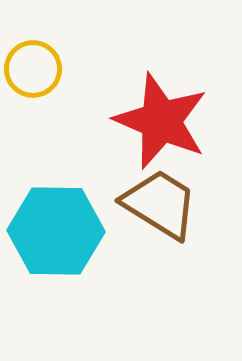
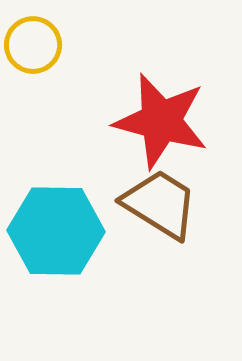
yellow circle: moved 24 px up
red star: rotated 8 degrees counterclockwise
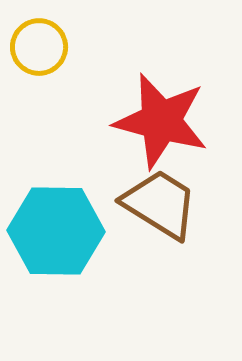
yellow circle: moved 6 px right, 2 px down
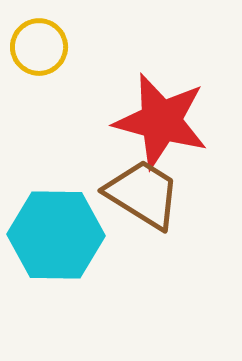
brown trapezoid: moved 17 px left, 10 px up
cyan hexagon: moved 4 px down
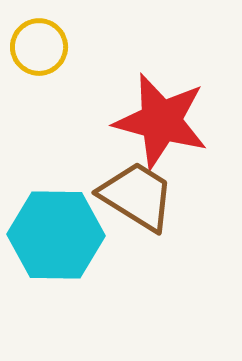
brown trapezoid: moved 6 px left, 2 px down
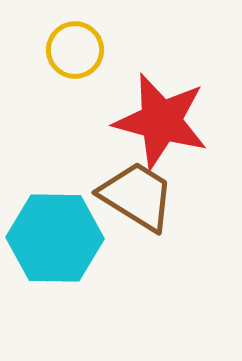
yellow circle: moved 36 px right, 3 px down
cyan hexagon: moved 1 px left, 3 px down
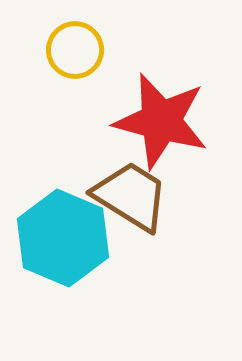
brown trapezoid: moved 6 px left
cyan hexagon: moved 8 px right; rotated 22 degrees clockwise
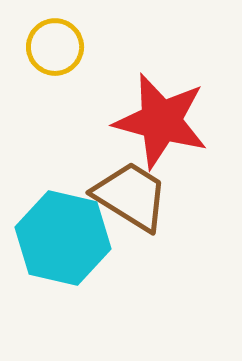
yellow circle: moved 20 px left, 3 px up
cyan hexagon: rotated 10 degrees counterclockwise
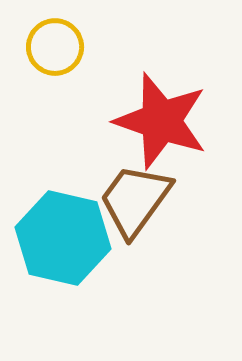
red star: rotated 4 degrees clockwise
brown trapezoid: moved 4 px right, 4 px down; rotated 86 degrees counterclockwise
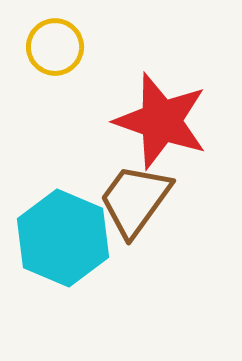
cyan hexagon: rotated 10 degrees clockwise
